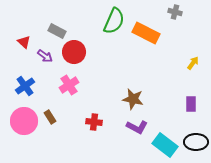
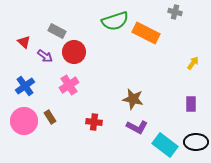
green semicircle: moved 1 px right; rotated 48 degrees clockwise
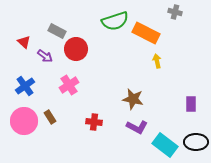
red circle: moved 2 px right, 3 px up
yellow arrow: moved 36 px left, 2 px up; rotated 48 degrees counterclockwise
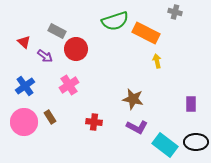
pink circle: moved 1 px down
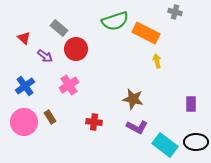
gray rectangle: moved 2 px right, 3 px up; rotated 12 degrees clockwise
red triangle: moved 4 px up
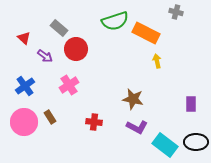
gray cross: moved 1 px right
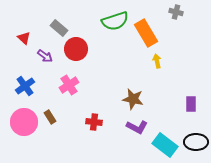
orange rectangle: rotated 32 degrees clockwise
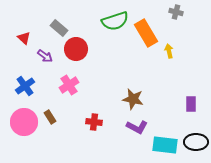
yellow arrow: moved 12 px right, 10 px up
cyan rectangle: rotated 30 degrees counterclockwise
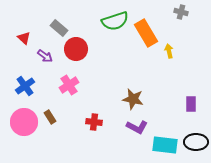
gray cross: moved 5 px right
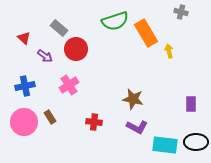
blue cross: rotated 24 degrees clockwise
